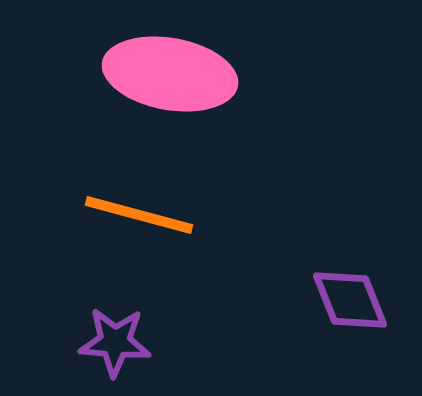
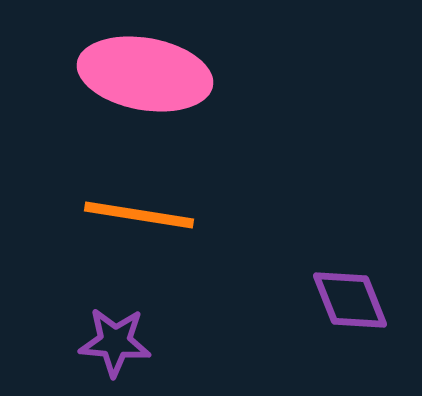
pink ellipse: moved 25 px left
orange line: rotated 6 degrees counterclockwise
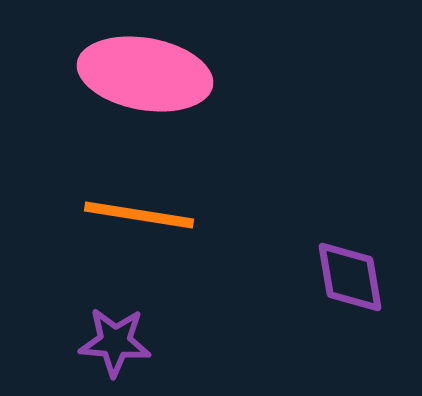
purple diamond: moved 23 px up; rotated 12 degrees clockwise
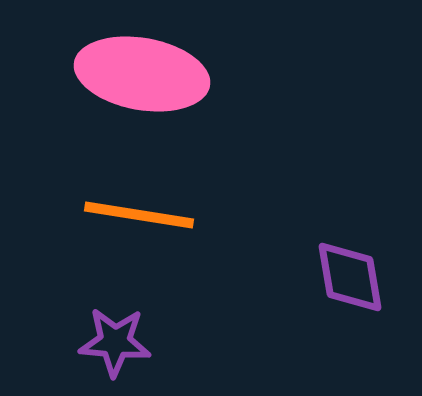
pink ellipse: moved 3 px left
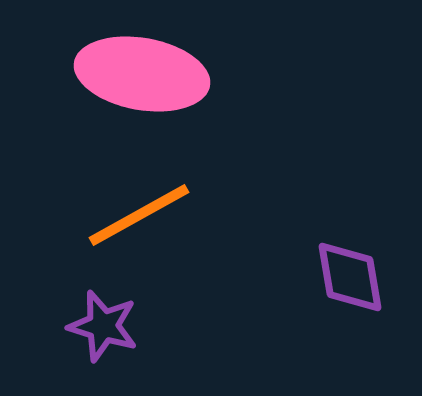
orange line: rotated 38 degrees counterclockwise
purple star: moved 12 px left, 16 px up; rotated 12 degrees clockwise
